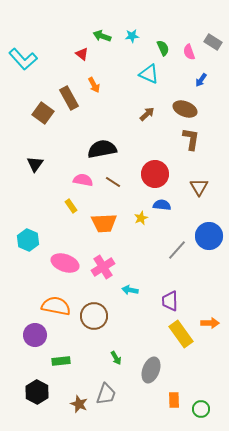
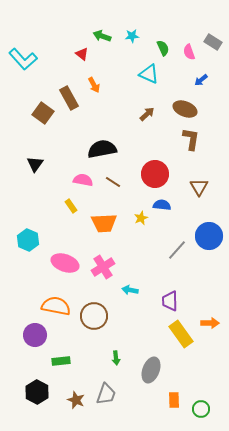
blue arrow at (201, 80): rotated 16 degrees clockwise
green arrow at (116, 358): rotated 24 degrees clockwise
brown star at (79, 404): moved 3 px left, 4 px up
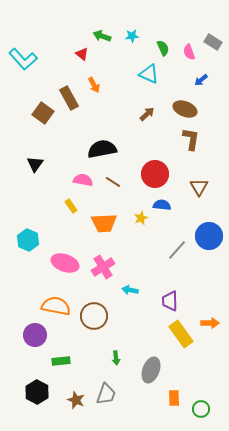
orange rectangle at (174, 400): moved 2 px up
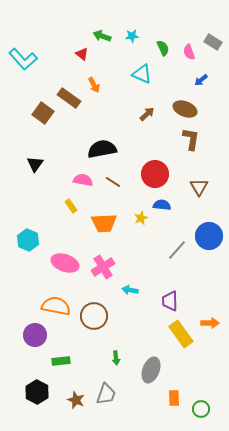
cyan triangle at (149, 74): moved 7 px left
brown rectangle at (69, 98): rotated 25 degrees counterclockwise
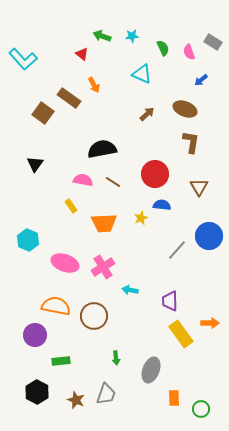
brown L-shape at (191, 139): moved 3 px down
